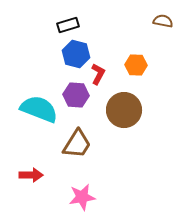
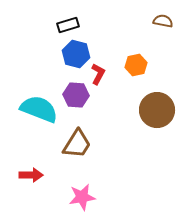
orange hexagon: rotated 15 degrees counterclockwise
brown circle: moved 33 px right
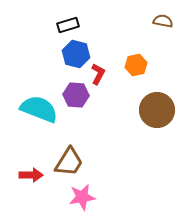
brown trapezoid: moved 8 px left, 18 px down
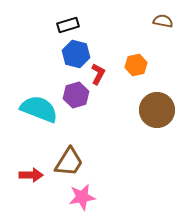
purple hexagon: rotated 20 degrees counterclockwise
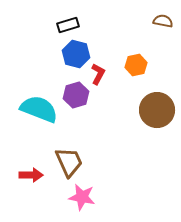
brown trapezoid: rotated 56 degrees counterclockwise
pink star: rotated 20 degrees clockwise
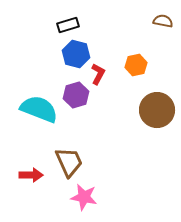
pink star: moved 2 px right
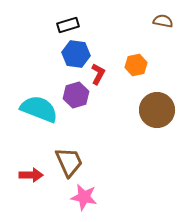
blue hexagon: rotated 8 degrees counterclockwise
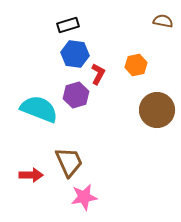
blue hexagon: moved 1 px left
pink star: rotated 20 degrees counterclockwise
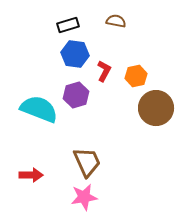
brown semicircle: moved 47 px left
orange hexagon: moved 11 px down
red L-shape: moved 6 px right, 3 px up
brown circle: moved 1 px left, 2 px up
brown trapezoid: moved 18 px right
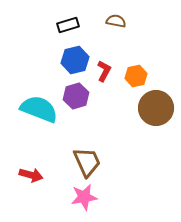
blue hexagon: moved 6 px down; rotated 20 degrees counterclockwise
purple hexagon: moved 1 px down
red arrow: rotated 15 degrees clockwise
